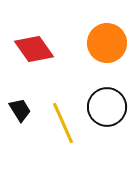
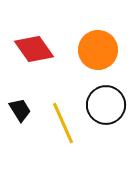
orange circle: moved 9 px left, 7 px down
black circle: moved 1 px left, 2 px up
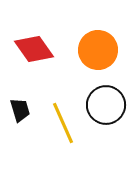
black trapezoid: rotated 15 degrees clockwise
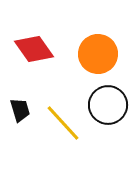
orange circle: moved 4 px down
black circle: moved 2 px right
yellow line: rotated 18 degrees counterclockwise
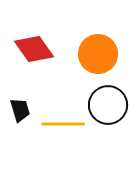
yellow line: moved 1 px down; rotated 48 degrees counterclockwise
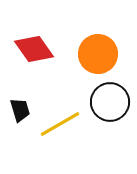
black circle: moved 2 px right, 3 px up
yellow line: moved 3 px left; rotated 30 degrees counterclockwise
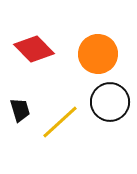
red diamond: rotated 9 degrees counterclockwise
yellow line: moved 2 px up; rotated 12 degrees counterclockwise
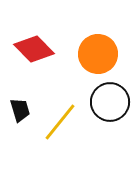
yellow line: rotated 9 degrees counterclockwise
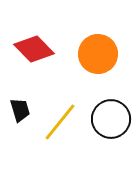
black circle: moved 1 px right, 17 px down
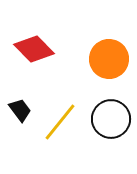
orange circle: moved 11 px right, 5 px down
black trapezoid: rotated 20 degrees counterclockwise
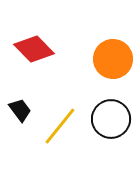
orange circle: moved 4 px right
yellow line: moved 4 px down
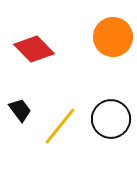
orange circle: moved 22 px up
